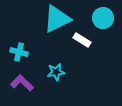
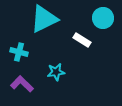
cyan triangle: moved 13 px left
purple L-shape: moved 1 px down
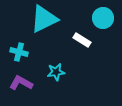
purple L-shape: moved 1 px left, 1 px up; rotated 15 degrees counterclockwise
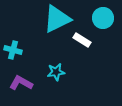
cyan triangle: moved 13 px right
cyan cross: moved 6 px left, 2 px up
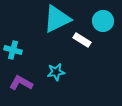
cyan circle: moved 3 px down
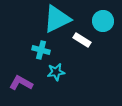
cyan cross: moved 28 px right
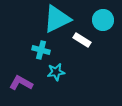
cyan circle: moved 1 px up
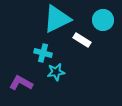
cyan cross: moved 2 px right, 3 px down
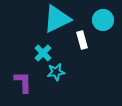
white rectangle: rotated 42 degrees clockwise
cyan cross: rotated 30 degrees clockwise
purple L-shape: moved 2 px right, 1 px up; rotated 60 degrees clockwise
